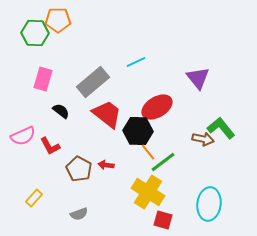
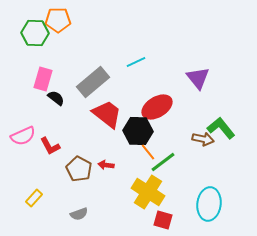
black semicircle: moved 5 px left, 13 px up
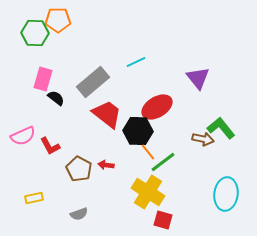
yellow rectangle: rotated 36 degrees clockwise
cyan ellipse: moved 17 px right, 10 px up
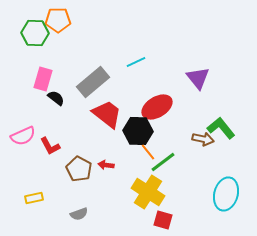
cyan ellipse: rotated 8 degrees clockwise
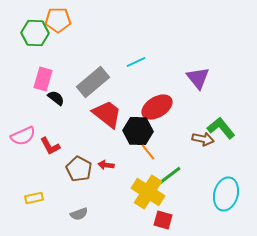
green line: moved 6 px right, 14 px down
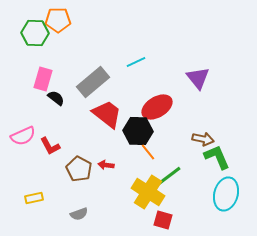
green L-shape: moved 4 px left, 29 px down; rotated 16 degrees clockwise
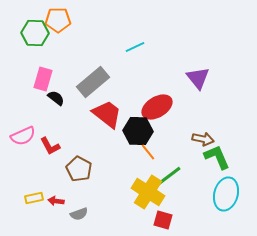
cyan line: moved 1 px left, 15 px up
red arrow: moved 50 px left, 36 px down
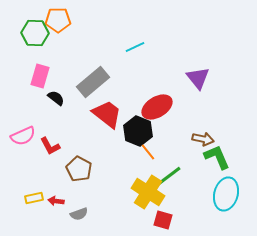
pink rectangle: moved 3 px left, 3 px up
black hexagon: rotated 20 degrees clockwise
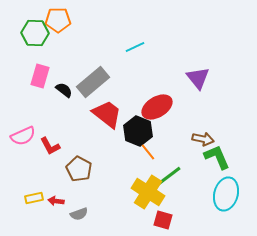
black semicircle: moved 8 px right, 8 px up
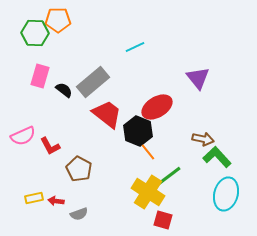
green L-shape: rotated 20 degrees counterclockwise
